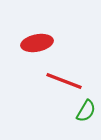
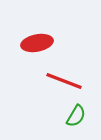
green semicircle: moved 10 px left, 5 px down
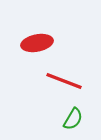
green semicircle: moved 3 px left, 3 px down
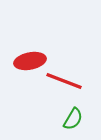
red ellipse: moved 7 px left, 18 px down
